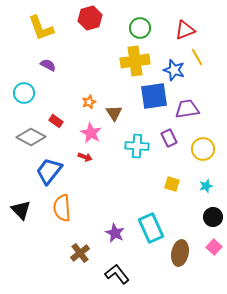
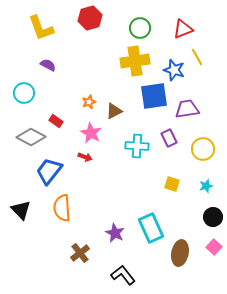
red triangle: moved 2 px left, 1 px up
brown triangle: moved 2 px up; rotated 36 degrees clockwise
black L-shape: moved 6 px right, 1 px down
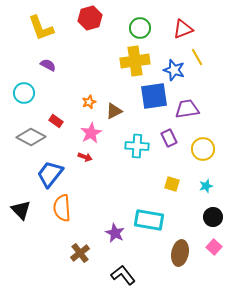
pink star: rotated 15 degrees clockwise
blue trapezoid: moved 1 px right, 3 px down
cyan rectangle: moved 2 px left, 8 px up; rotated 56 degrees counterclockwise
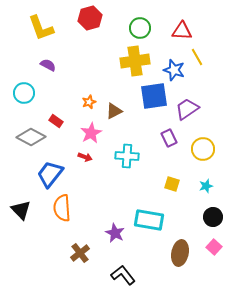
red triangle: moved 1 px left, 2 px down; rotated 25 degrees clockwise
purple trapezoid: rotated 25 degrees counterclockwise
cyan cross: moved 10 px left, 10 px down
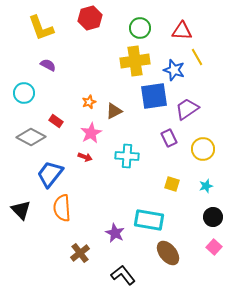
brown ellipse: moved 12 px left; rotated 50 degrees counterclockwise
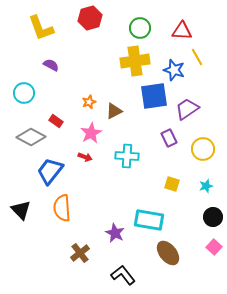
purple semicircle: moved 3 px right
blue trapezoid: moved 3 px up
